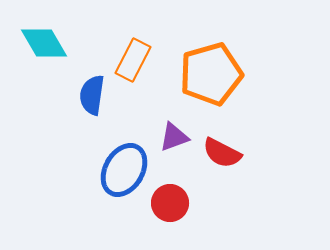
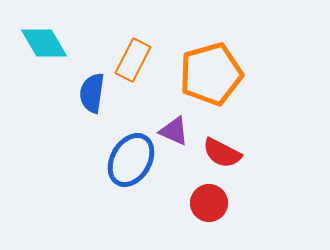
blue semicircle: moved 2 px up
purple triangle: moved 6 px up; rotated 44 degrees clockwise
blue ellipse: moved 7 px right, 10 px up
red circle: moved 39 px right
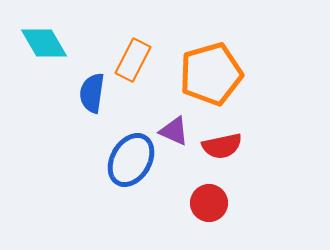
red semicircle: moved 7 px up; rotated 39 degrees counterclockwise
